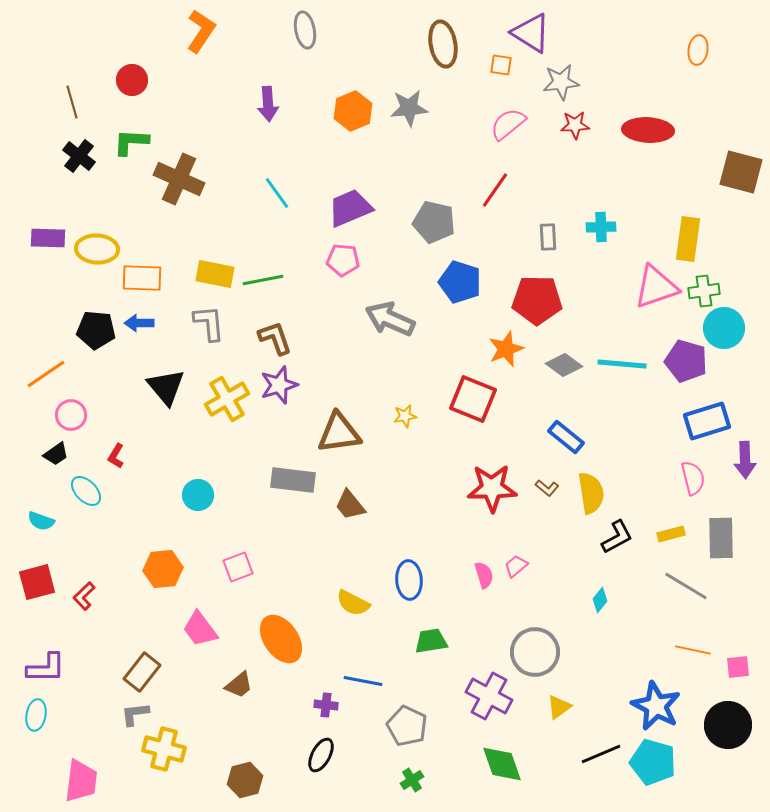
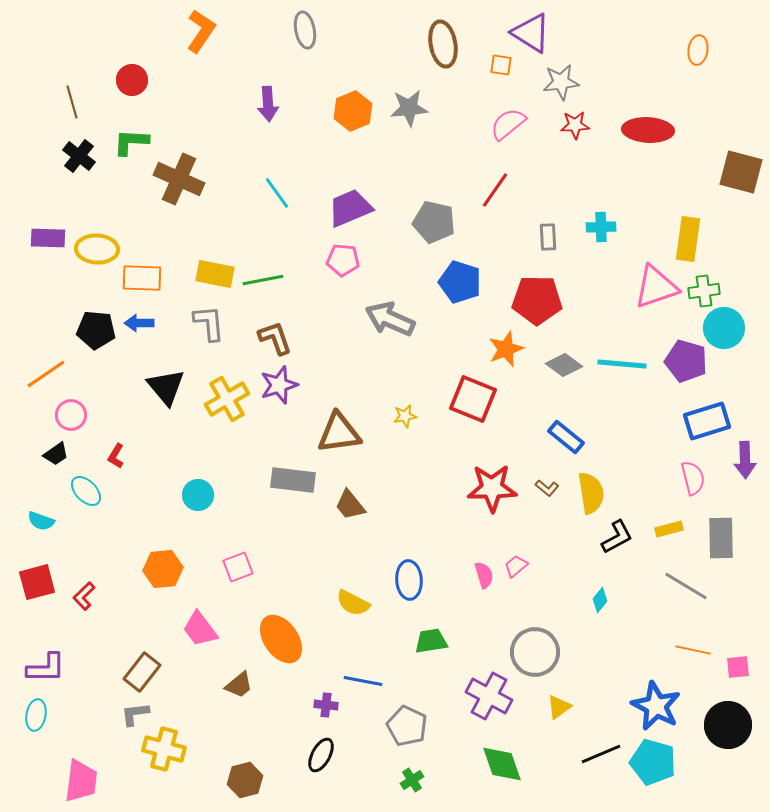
yellow rectangle at (671, 534): moved 2 px left, 5 px up
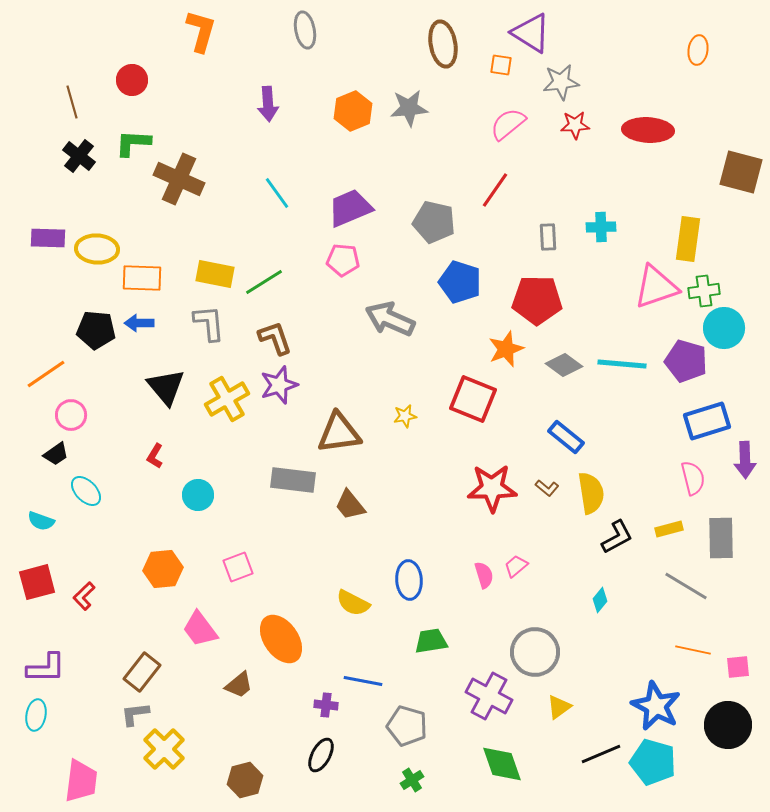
orange L-shape at (201, 31): rotated 18 degrees counterclockwise
green L-shape at (131, 142): moved 2 px right, 1 px down
green line at (263, 280): moved 1 px right, 2 px down; rotated 21 degrees counterclockwise
red L-shape at (116, 456): moved 39 px right
gray pentagon at (407, 726): rotated 9 degrees counterclockwise
yellow cross at (164, 749): rotated 30 degrees clockwise
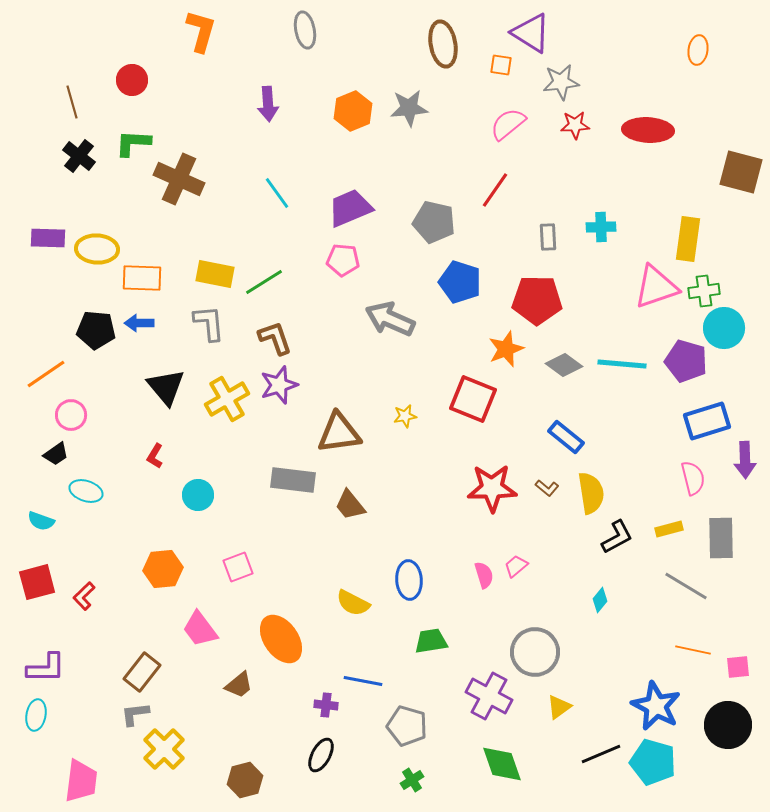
cyan ellipse at (86, 491): rotated 28 degrees counterclockwise
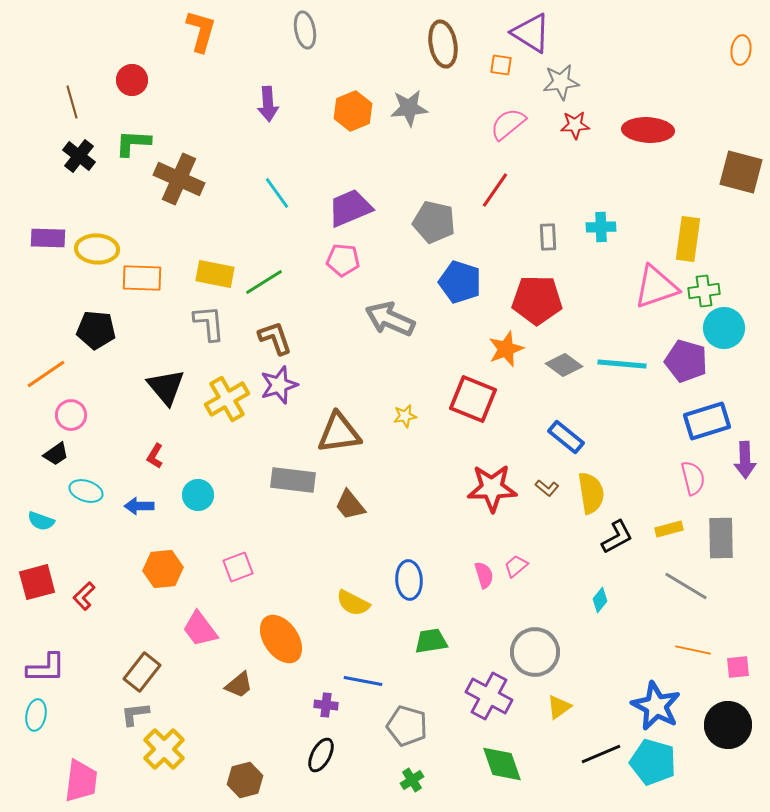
orange ellipse at (698, 50): moved 43 px right
blue arrow at (139, 323): moved 183 px down
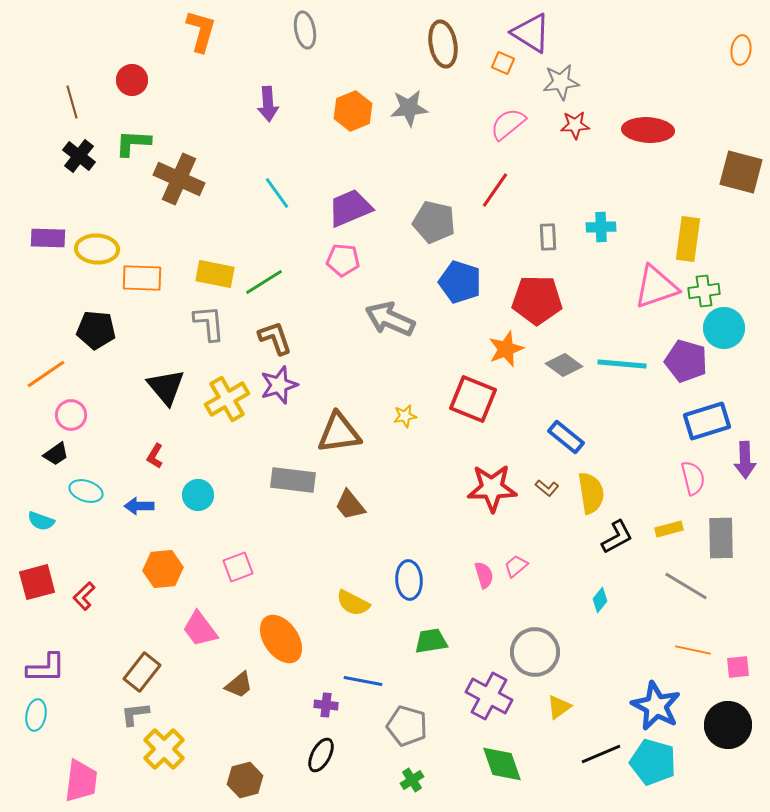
orange square at (501, 65): moved 2 px right, 2 px up; rotated 15 degrees clockwise
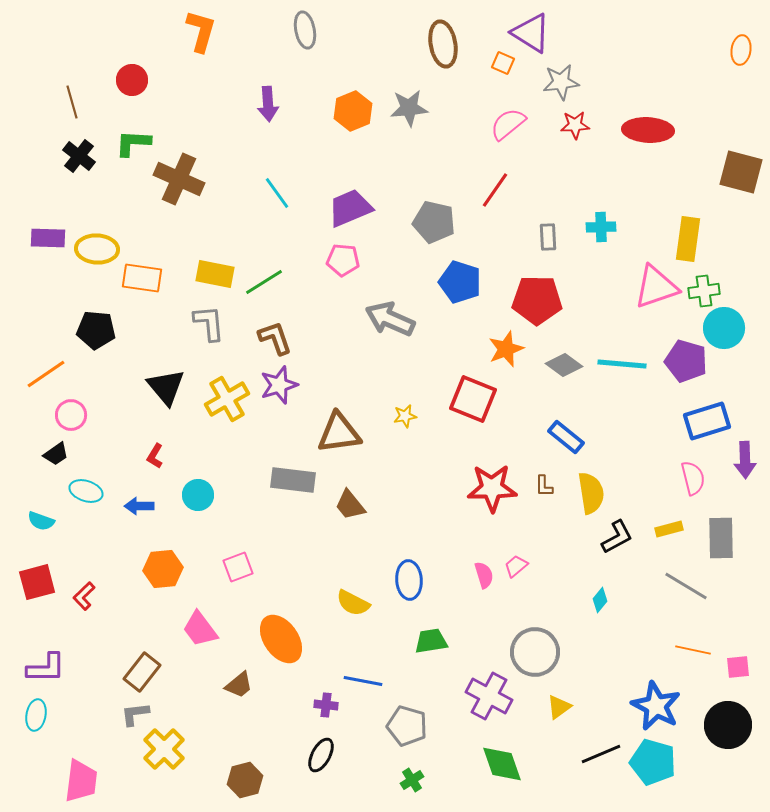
orange rectangle at (142, 278): rotated 6 degrees clockwise
brown L-shape at (547, 488): moved 3 px left, 2 px up; rotated 50 degrees clockwise
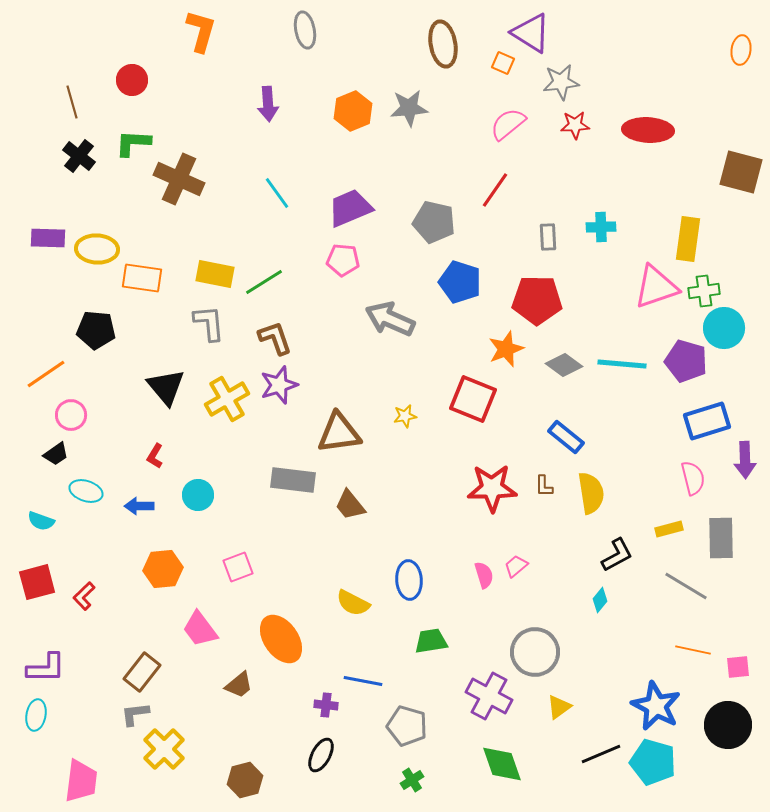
black L-shape at (617, 537): moved 18 px down
